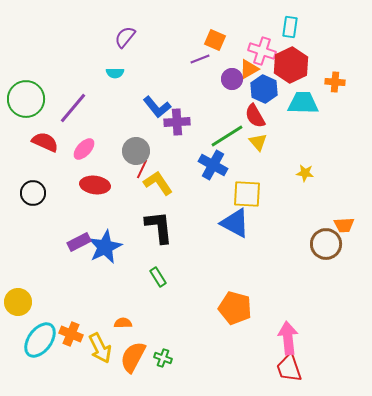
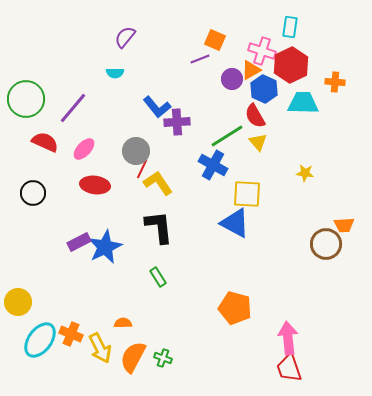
orange triangle at (249, 69): moved 2 px right, 1 px down
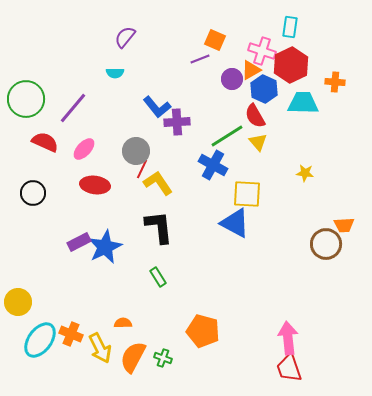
orange pentagon at (235, 308): moved 32 px left, 23 px down
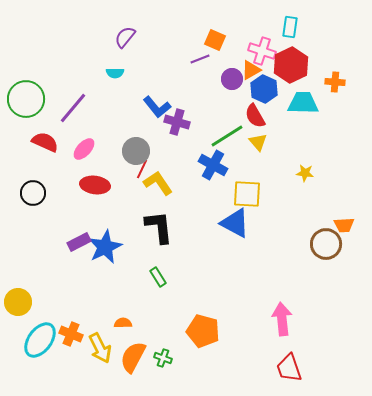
purple cross at (177, 122): rotated 20 degrees clockwise
pink arrow at (288, 338): moved 6 px left, 19 px up
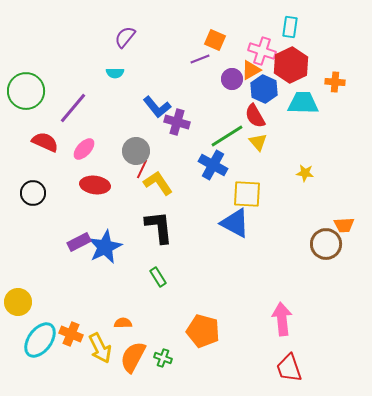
green circle at (26, 99): moved 8 px up
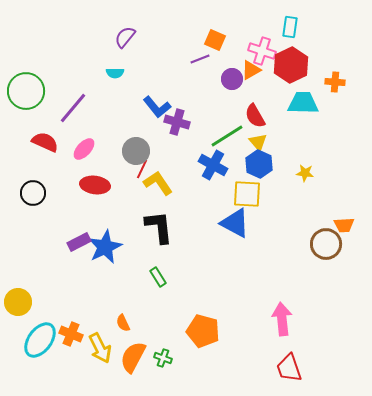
blue hexagon at (264, 89): moved 5 px left, 75 px down
orange semicircle at (123, 323): rotated 114 degrees counterclockwise
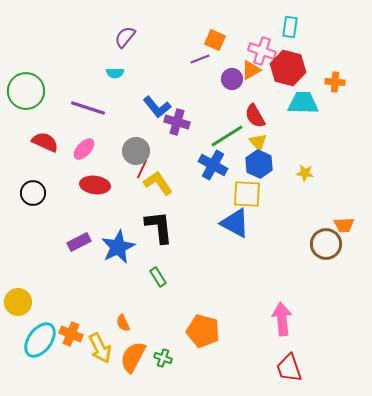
red hexagon at (291, 65): moved 3 px left, 3 px down; rotated 20 degrees counterclockwise
purple line at (73, 108): moved 15 px right; rotated 68 degrees clockwise
blue star at (105, 247): moved 13 px right
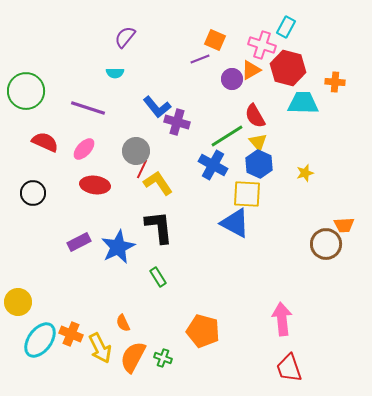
cyan rectangle at (290, 27): moved 4 px left; rotated 20 degrees clockwise
pink cross at (262, 51): moved 6 px up
yellow star at (305, 173): rotated 24 degrees counterclockwise
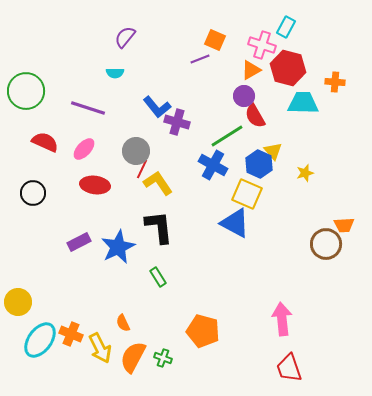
purple circle at (232, 79): moved 12 px right, 17 px down
yellow triangle at (258, 142): moved 15 px right, 9 px down
yellow square at (247, 194): rotated 20 degrees clockwise
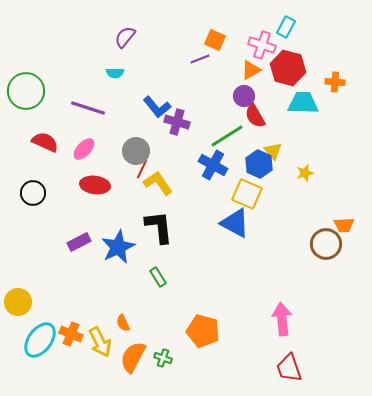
yellow arrow at (100, 348): moved 6 px up
